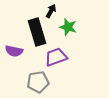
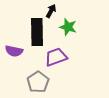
black rectangle: rotated 16 degrees clockwise
gray pentagon: rotated 25 degrees counterclockwise
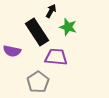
black rectangle: rotated 32 degrees counterclockwise
purple semicircle: moved 2 px left
purple trapezoid: rotated 25 degrees clockwise
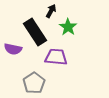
green star: rotated 18 degrees clockwise
black rectangle: moved 2 px left
purple semicircle: moved 1 px right, 2 px up
gray pentagon: moved 4 px left, 1 px down
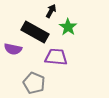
black rectangle: rotated 28 degrees counterclockwise
gray pentagon: rotated 15 degrees counterclockwise
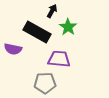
black arrow: moved 1 px right
black rectangle: moved 2 px right
purple trapezoid: moved 3 px right, 2 px down
gray pentagon: moved 11 px right; rotated 25 degrees counterclockwise
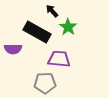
black arrow: rotated 72 degrees counterclockwise
purple semicircle: rotated 12 degrees counterclockwise
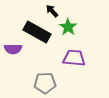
purple trapezoid: moved 15 px right, 1 px up
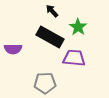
green star: moved 10 px right
black rectangle: moved 13 px right, 5 px down
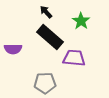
black arrow: moved 6 px left, 1 px down
green star: moved 3 px right, 6 px up
black rectangle: rotated 12 degrees clockwise
